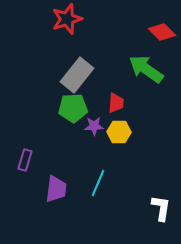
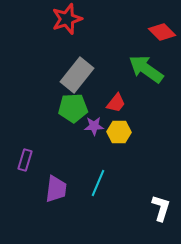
red trapezoid: rotated 35 degrees clockwise
white L-shape: rotated 8 degrees clockwise
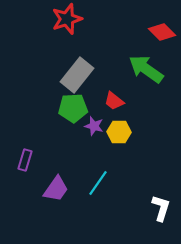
red trapezoid: moved 2 px left, 2 px up; rotated 90 degrees clockwise
purple star: rotated 18 degrees clockwise
cyan line: rotated 12 degrees clockwise
purple trapezoid: rotated 28 degrees clockwise
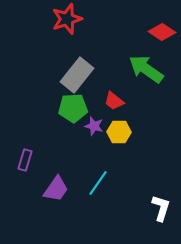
red diamond: rotated 12 degrees counterclockwise
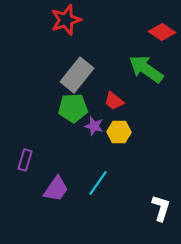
red star: moved 1 px left, 1 px down
